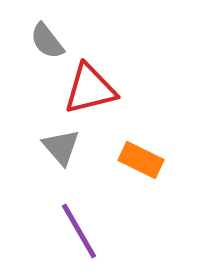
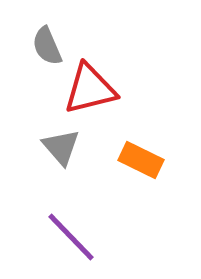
gray semicircle: moved 5 px down; rotated 15 degrees clockwise
purple line: moved 8 px left, 6 px down; rotated 14 degrees counterclockwise
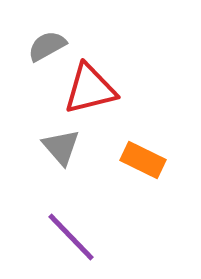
gray semicircle: rotated 84 degrees clockwise
orange rectangle: moved 2 px right
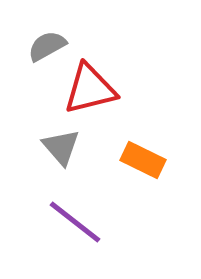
purple line: moved 4 px right, 15 px up; rotated 8 degrees counterclockwise
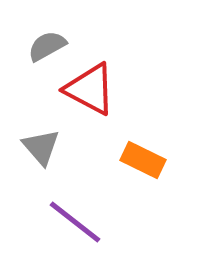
red triangle: rotated 42 degrees clockwise
gray triangle: moved 20 px left
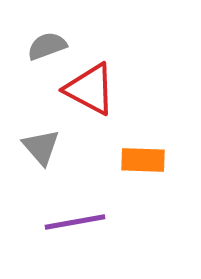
gray semicircle: rotated 9 degrees clockwise
orange rectangle: rotated 24 degrees counterclockwise
purple line: rotated 48 degrees counterclockwise
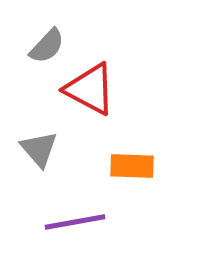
gray semicircle: rotated 153 degrees clockwise
gray triangle: moved 2 px left, 2 px down
orange rectangle: moved 11 px left, 6 px down
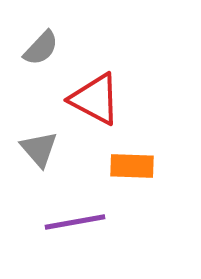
gray semicircle: moved 6 px left, 2 px down
red triangle: moved 5 px right, 10 px down
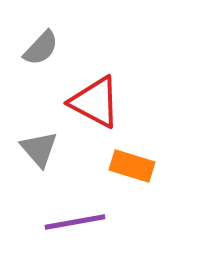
red triangle: moved 3 px down
orange rectangle: rotated 15 degrees clockwise
